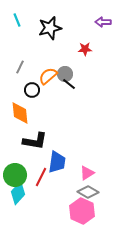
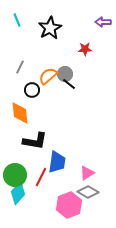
black star: rotated 15 degrees counterclockwise
pink hexagon: moved 13 px left, 6 px up; rotated 15 degrees clockwise
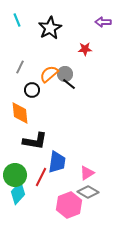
orange semicircle: moved 1 px right, 2 px up
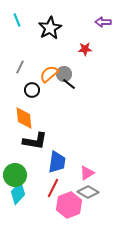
gray circle: moved 1 px left
orange diamond: moved 4 px right, 5 px down
red line: moved 12 px right, 11 px down
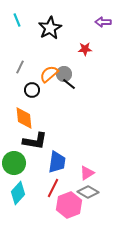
green circle: moved 1 px left, 12 px up
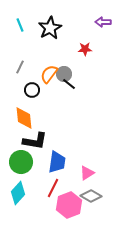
cyan line: moved 3 px right, 5 px down
orange semicircle: rotated 12 degrees counterclockwise
green circle: moved 7 px right, 1 px up
gray diamond: moved 3 px right, 4 px down
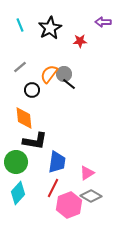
red star: moved 5 px left, 8 px up
gray line: rotated 24 degrees clockwise
green circle: moved 5 px left
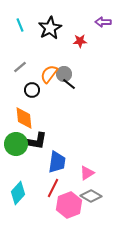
green circle: moved 18 px up
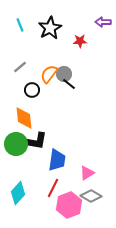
blue trapezoid: moved 2 px up
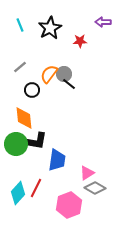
red line: moved 17 px left
gray diamond: moved 4 px right, 8 px up
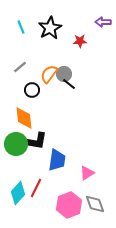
cyan line: moved 1 px right, 2 px down
gray diamond: moved 16 px down; rotated 40 degrees clockwise
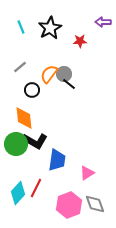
black L-shape: rotated 20 degrees clockwise
